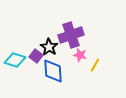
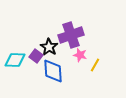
cyan diamond: rotated 15 degrees counterclockwise
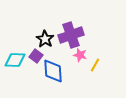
black star: moved 4 px left, 8 px up
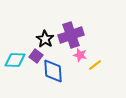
yellow line: rotated 24 degrees clockwise
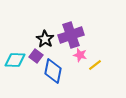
blue diamond: rotated 15 degrees clockwise
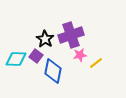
pink star: rotated 24 degrees counterclockwise
cyan diamond: moved 1 px right, 1 px up
yellow line: moved 1 px right, 2 px up
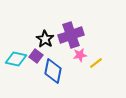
cyan diamond: rotated 10 degrees clockwise
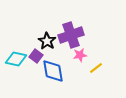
black star: moved 2 px right, 2 px down
yellow line: moved 5 px down
blue diamond: rotated 20 degrees counterclockwise
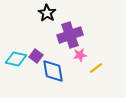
purple cross: moved 1 px left
black star: moved 28 px up
